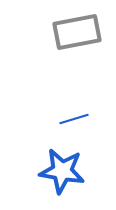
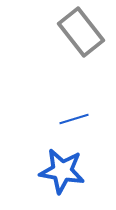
gray rectangle: moved 4 px right; rotated 63 degrees clockwise
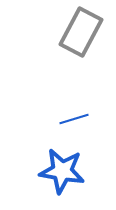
gray rectangle: rotated 66 degrees clockwise
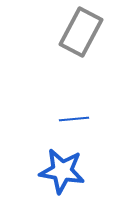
blue line: rotated 12 degrees clockwise
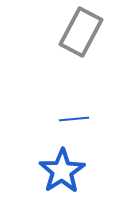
blue star: rotated 30 degrees clockwise
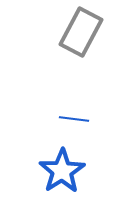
blue line: rotated 12 degrees clockwise
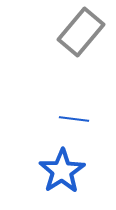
gray rectangle: rotated 12 degrees clockwise
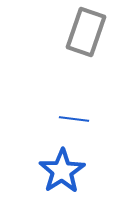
gray rectangle: moved 5 px right; rotated 21 degrees counterclockwise
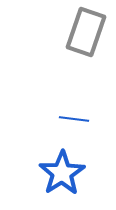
blue star: moved 2 px down
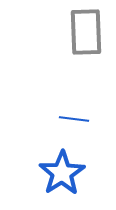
gray rectangle: rotated 21 degrees counterclockwise
